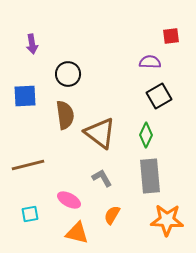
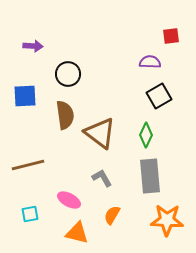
purple arrow: moved 1 px right, 2 px down; rotated 78 degrees counterclockwise
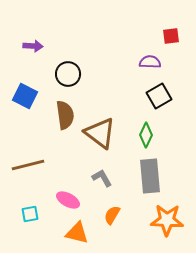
blue square: rotated 30 degrees clockwise
pink ellipse: moved 1 px left
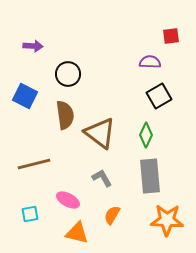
brown line: moved 6 px right, 1 px up
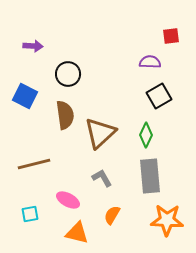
brown triangle: rotated 40 degrees clockwise
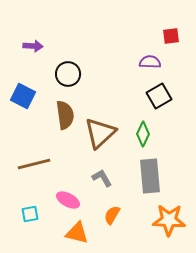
blue square: moved 2 px left
green diamond: moved 3 px left, 1 px up
orange star: moved 2 px right
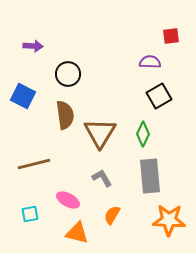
brown triangle: rotated 16 degrees counterclockwise
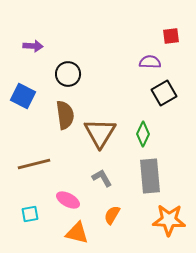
black square: moved 5 px right, 3 px up
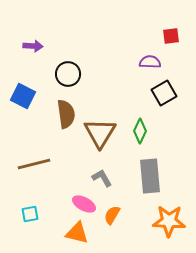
brown semicircle: moved 1 px right, 1 px up
green diamond: moved 3 px left, 3 px up
pink ellipse: moved 16 px right, 4 px down
orange star: moved 1 px down
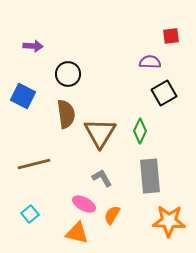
cyan square: rotated 30 degrees counterclockwise
